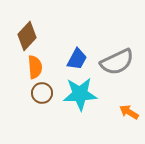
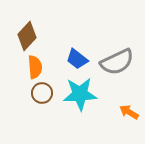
blue trapezoid: rotated 100 degrees clockwise
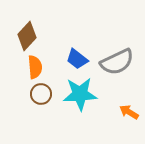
brown circle: moved 1 px left, 1 px down
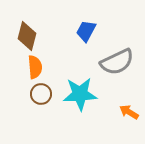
brown diamond: rotated 28 degrees counterclockwise
blue trapezoid: moved 9 px right, 28 px up; rotated 80 degrees clockwise
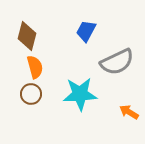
orange semicircle: rotated 10 degrees counterclockwise
brown circle: moved 10 px left
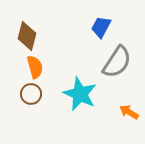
blue trapezoid: moved 15 px right, 4 px up
gray semicircle: rotated 32 degrees counterclockwise
cyan star: rotated 28 degrees clockwise
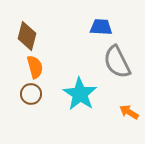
blue trapezoid: rotated 65 degrees clockwise
gray semicircle: rotated 120 degrees clockwise
cyan star: rotated 8 degrees clockwise
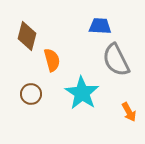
blue trapezoid: moved 1 px left, 1 px up
gray semicircle: moved 1 px left, 2 px up
orange semicircle: moved 17 px right, 7 px up
cyan star: moved 2 px right, 1 px up
orange arrow: rotated 150 degrees counterclockwise
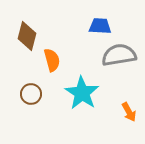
gray semicircle: moved 3 px right, 5 px up; rotated 108 degrees clockwise
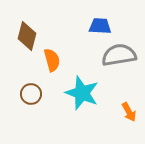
cyan star: rotated 12 degrees counterclockwise
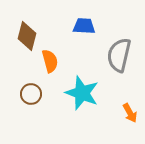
blue trapezoid: moved 16 px left
gray semicircle: rotated 68 degrees counterclockwise
orange semicircle: moved 2 px left, 1 px down
orange arrow: moved 1 px right, 1 px down
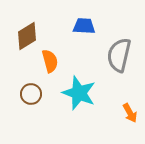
brown diamond: rotated 44 degrees clockwise
cyan star: moved 3 px left
